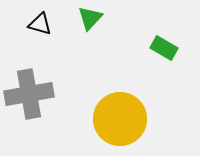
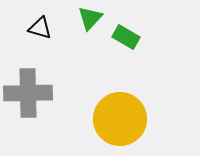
black triangle: moved 4 px down
green rectangle: moved 38 px left, 11 px up
gray cross: moved 1 px left, 1 px up; rotated 9 degrees clockwise
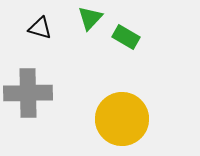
yellow circle: moved 2 px right
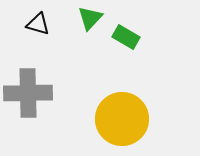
black triangle: moved 2 px left, 4 px up
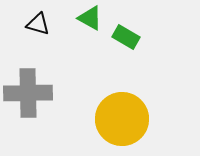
green triangle: rotated 44 degrees counterclockwise
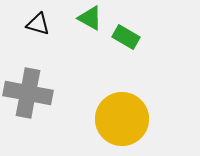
gray cross: rotated 12 degrees clockwise
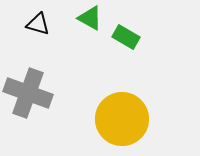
gray cross: rotated 9 degrees clockwise
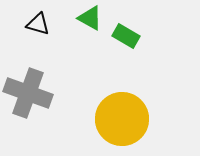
green rectangle: moved 1 px up
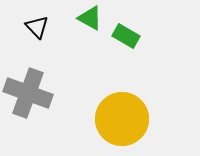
black triangle: moved 1 px left, 3 px down; rotated 30 degrees clockwise
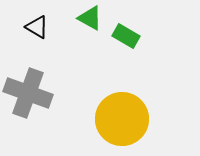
black triangle: rotated 15 degrees counterclockwise
